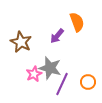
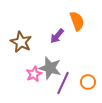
orange semicircle: moved 1 px up
purple line: moved 1 px right, 1 px up
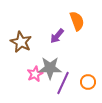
gray star: rotated 15 degrees counterclockwise
pink star: moved 1 px right
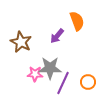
pink star: rotated 28 degrees clockwise
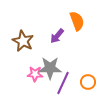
brown star: moved 2 px right, 1 px up
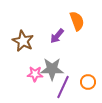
gray star: moved 2 px right, 1 px down
purple line: moved 4 px down
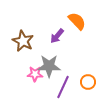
orange semicircle: rotated 24 degrees counterclockwise
gray star: moved 3 px left, 3 px up
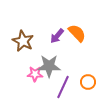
orange semicircle: moved 12 px down
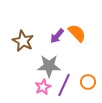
pink star: moved 8 px right, 13 px down; rotated 28 degrees counterclockwise
purple line: moved 1 px right, 2 px up
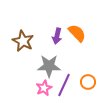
purple arrow: rotated 28 degrees counterclockwise
pink star: moved 1 px right, 1 px down
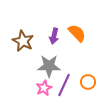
purple arrow: moved 3 px left
